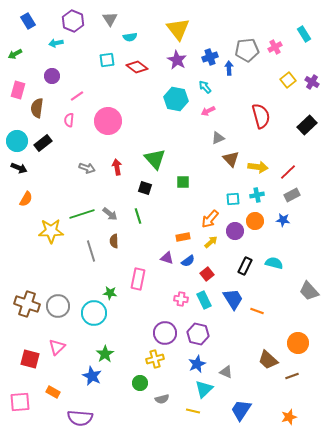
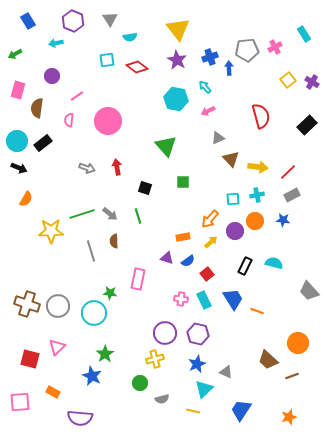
green triangle at (155, 159): moved 11 px right, 13 px up
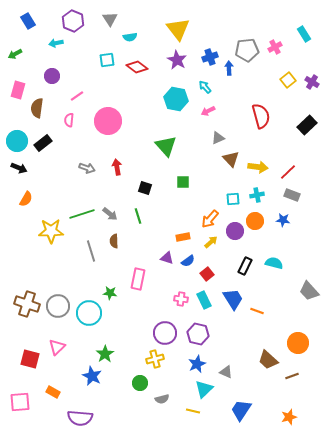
gray rectangle at (292, 195): rotated 49 degrees clockwise
cyan circle at (94, 313): moved 5 px left
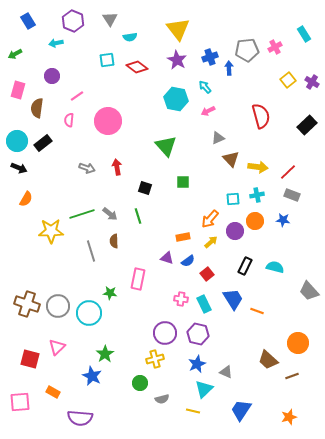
cyan semicircle at (274, 263): moved 1 px right, 4 px down
cyan rectangle at (204, 300): moved 4 px down
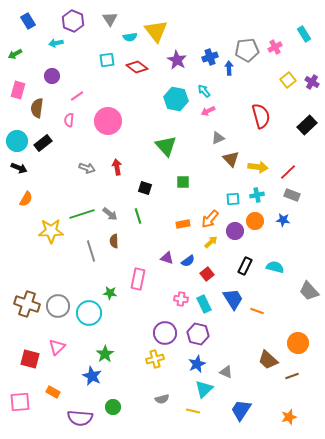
yellow triangle at (178, 29): moved 22 px left, 2 px down
cyan arrow at (205, 87): moved 1 px left, 4 px down
orange rectangle at (183, 237): moved 13 px up
green circle at (140, 383): moved 27 px left, 24 px down
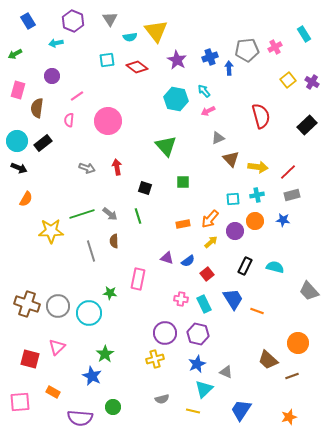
gray rectangle at (292, 195): rotated 35 degrees counterclockwise
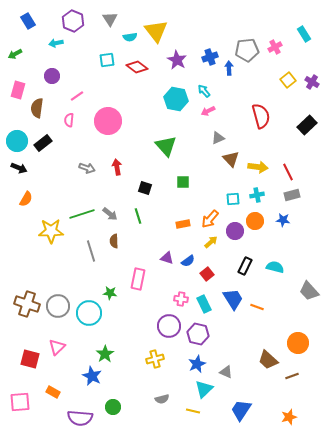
red line at (288, 172): rotated 72 degrees counterclockwise
orange line at (257, 311): moved 4 px up
purple circle at (165, 333): moved 4 px right, 7 px up
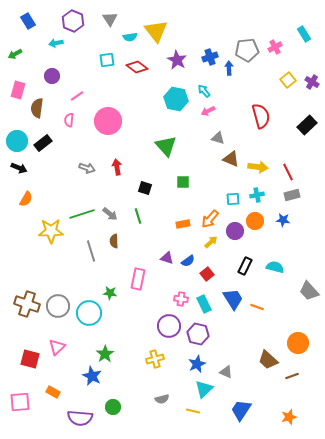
gray triangle at (218, 138): rotated 40 degrees clockwise
brown triangle at (231, 159): rotated 24 degrees counterclockwise
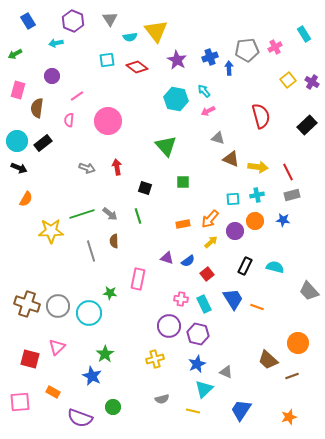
purple semicircle at (80, 418): rotated 15 degrees clockwise
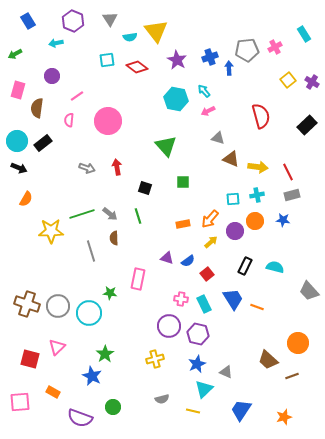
brown semicircle at (114, 241): moved 3 px up
orange star at (289, 417): moved 5 px left
